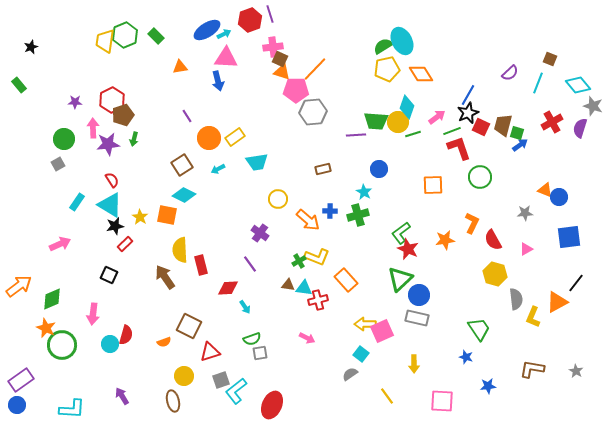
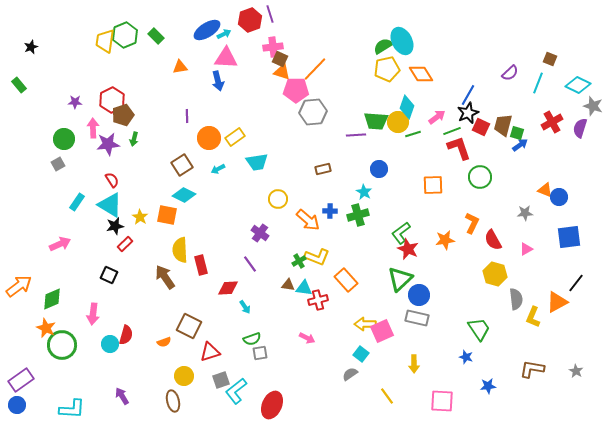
cyan diamond at (578, 85): rotated 25 degrees counterclockwise
purple line at (187, 116): rotated 32 degrees clockwise
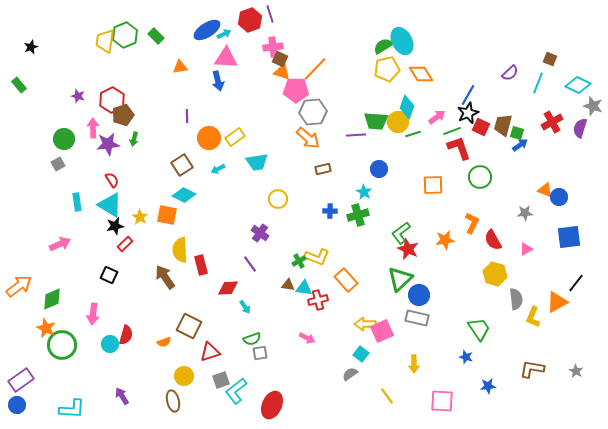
purple star at (75, 102): moved 3 px right, 6 px up; rotated 16 degrees clockwise
cyan rectangle at (77, 202): rotated 42 degrees counterclockwise
orange arrow at (308, 220): moved 82 px up
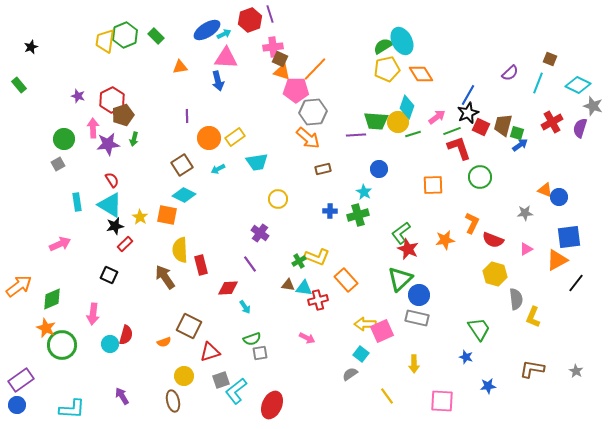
red semicircle at (493, 240): rotated 40 degrees counterclockwise
orange triangle at (557, 302): moved 42 px up
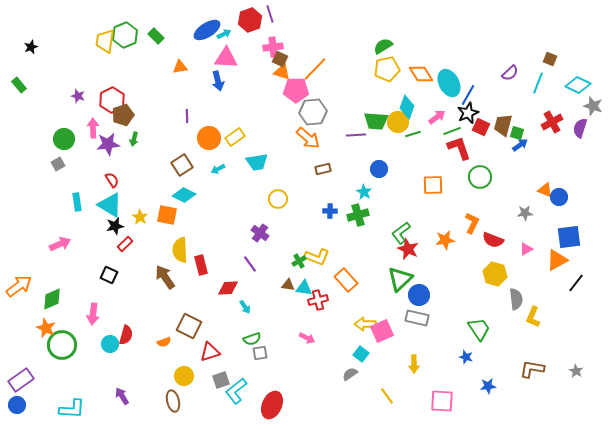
cyan ellipse at (402, 41): moved 47 px right, 42 px down
